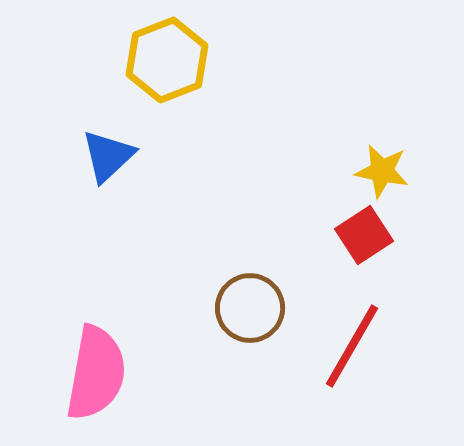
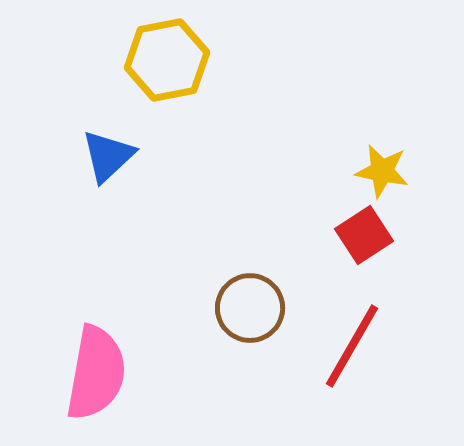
yellow hexagon: rotated 10 degrees clockwise
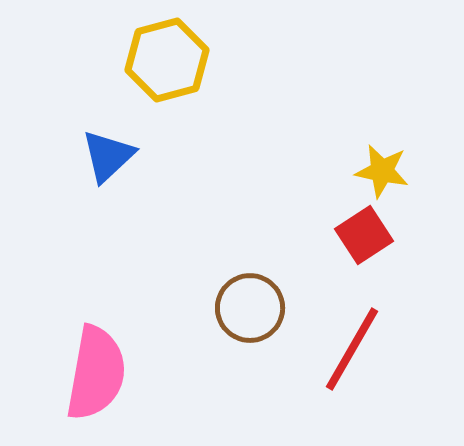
yellow hexagon: rotated 4 degrees counterclockwise
red line: moved 3 px down
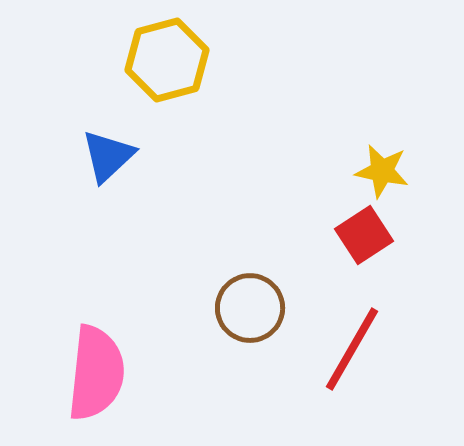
pink semicircle: rotated 4 degrees counterclockwise
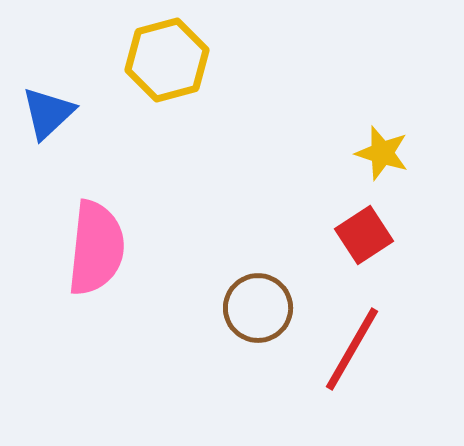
blue triangle: moved 60 px left, 43 px up
yellow star: moved 18 px up; rotated 6 degrees clockwise
brown circle: moved 8 px right
pink semicircle: moved 125 px up
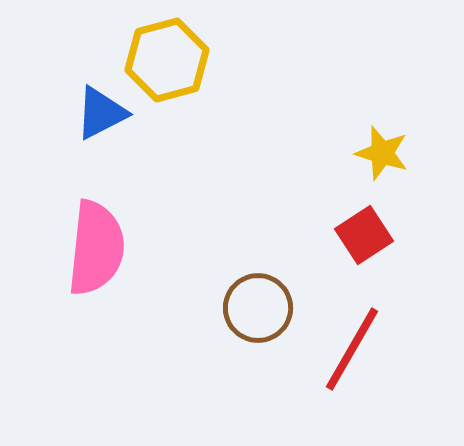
blue triangle: moved 53 px right; rotated 16 degrees clockwise
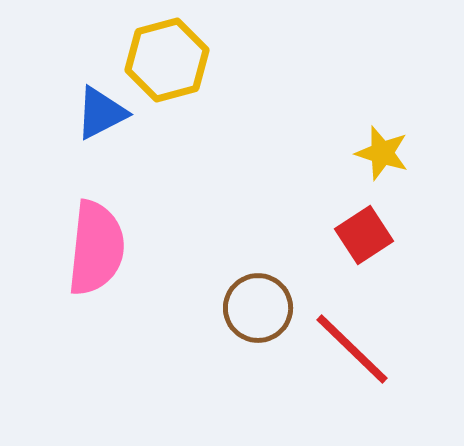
red line: rotated 76 degrees counterclockwise
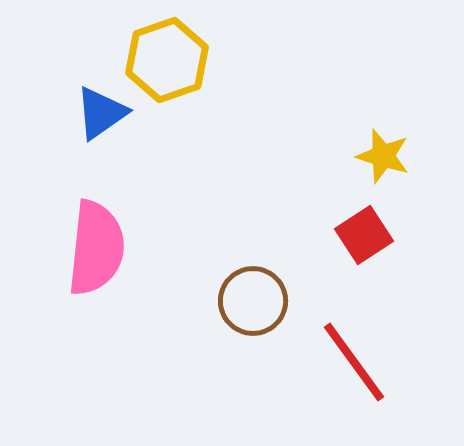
yellow hexagon: rotated 4 degrees counterclockwise
blue triangle: rotated 8 degrees counterclockwise
yellow star: moved 1 px right, 3 px down
brown circle: moved 5 px left, 7 px up
red line: moved 2 px right, 13 px down; rotated 10 degrees clockwise
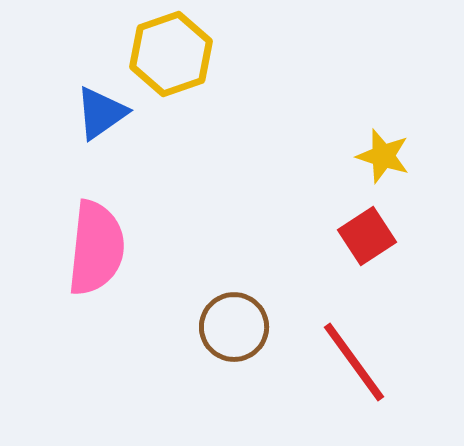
yellow hexagon: moved 4 px right, 6 px up
red square: moved 3 px right, 1 px down
brown circle: moved 19 px left, 26 px down
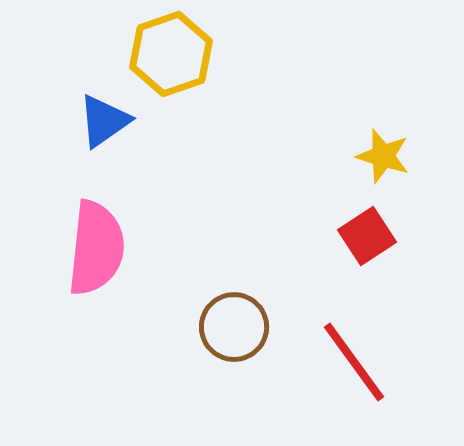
blue triangle: moved 3 px right, 8 px down
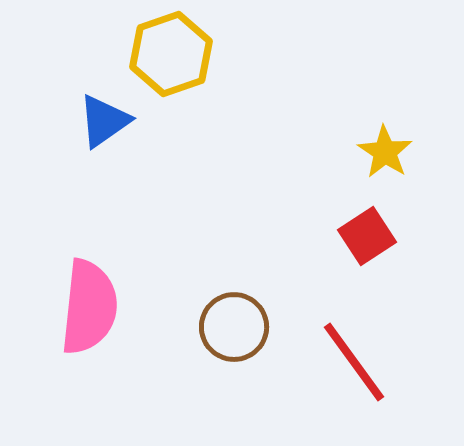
yellow star: moved 2 px right, 4 px up; rotated 16 degrees clockwise
pink semicircle: moved 7 px left, 59 px down
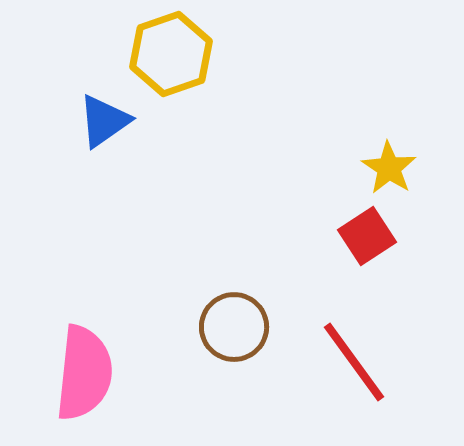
yellow star: moved 4 px right, 16 px down
pink semicircle: moved 5 px left, 66 px down
